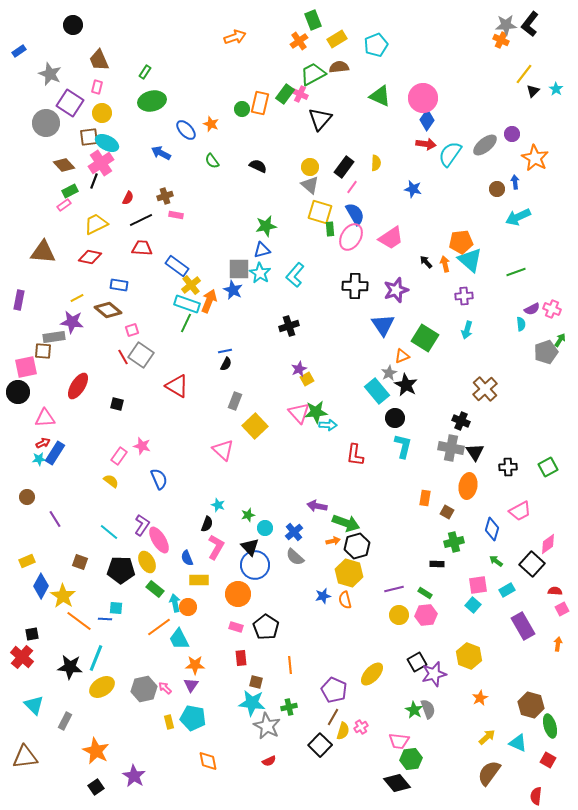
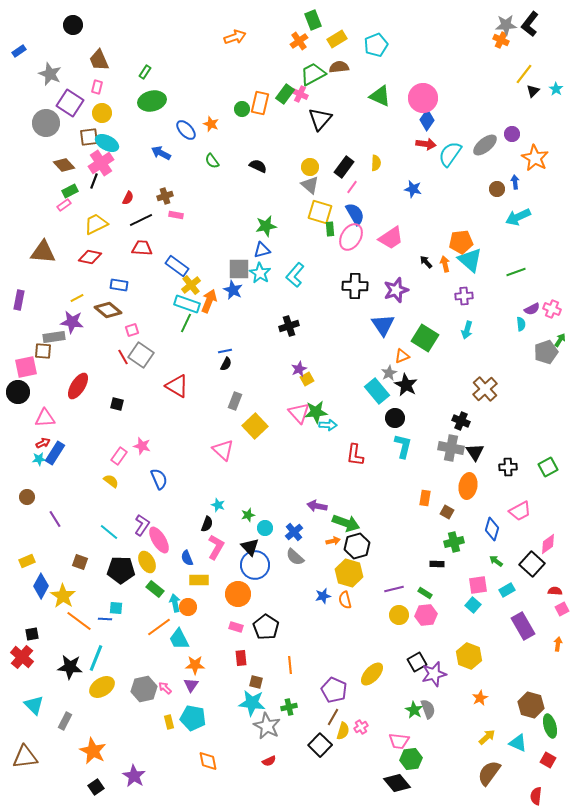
orange star at (96, 751): moved 3 px left
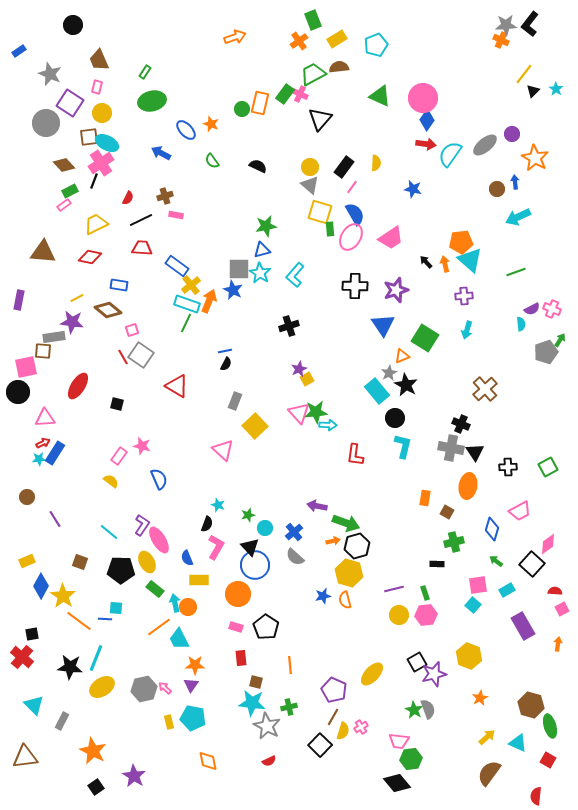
black cross at (461, 421): moved 3 px down
green rectangle at (425, 593): rotated 40 degrees clockwise
gray rectangle at (65, 721): moved 3 px left
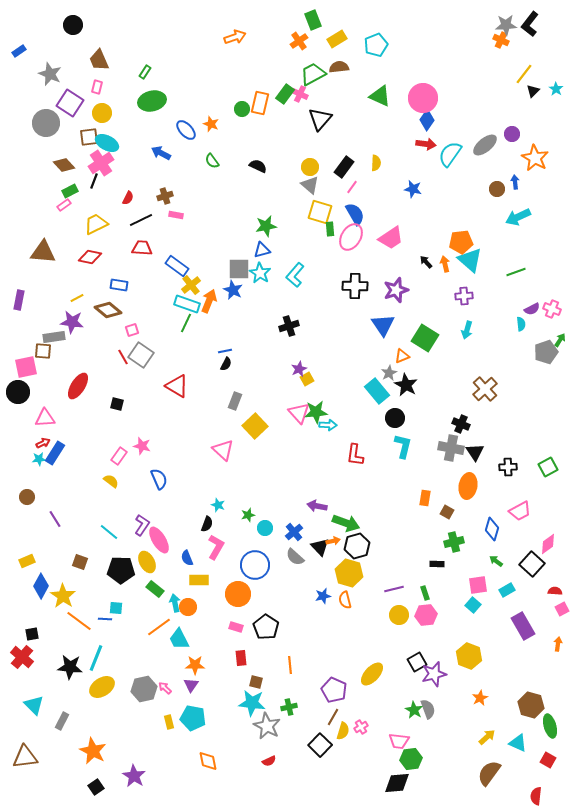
black triangle at (250, 547): moved 70 px right
black diamond at (397, 783): rotated 56 degrees counterclockwise
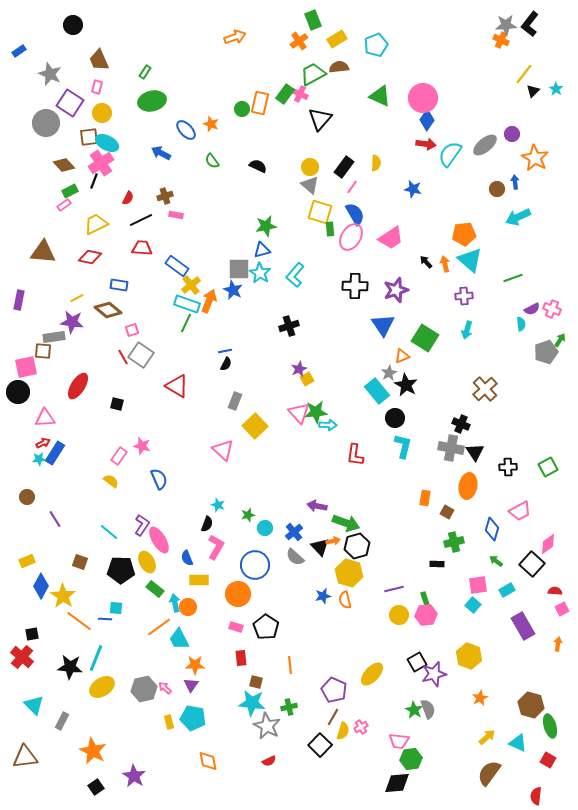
orange pentagon at (461, 242): moved 3 px right, 8 px up
green line at (516, 272): moved 3 px left, 6 px down
green rectangle at (425, 593): moved 6 px down
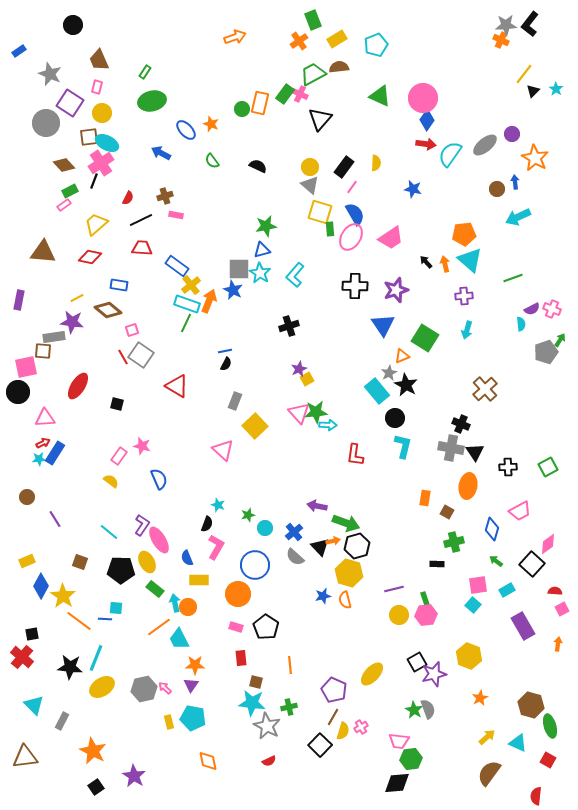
yellow trapezoid at (96, 224): rotated 15 degrees counterclockwise
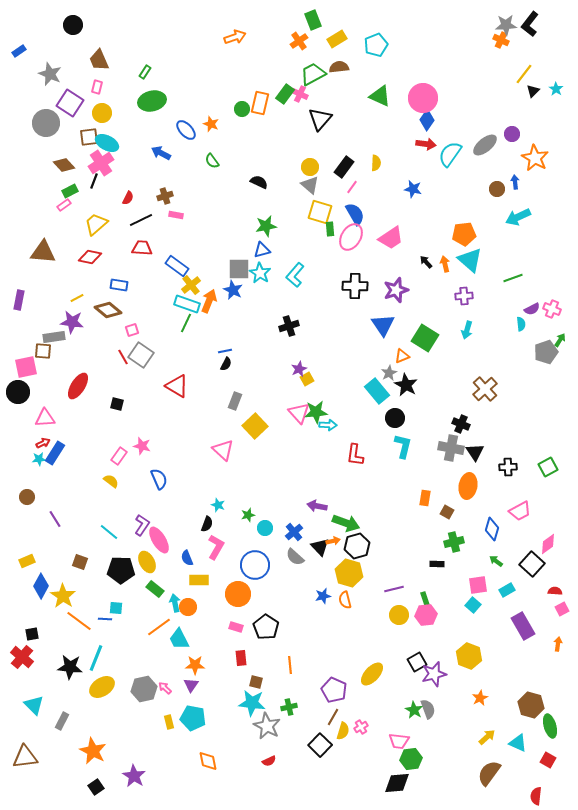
black semicircle at (258, 166): moved 1 px right, 16 px down
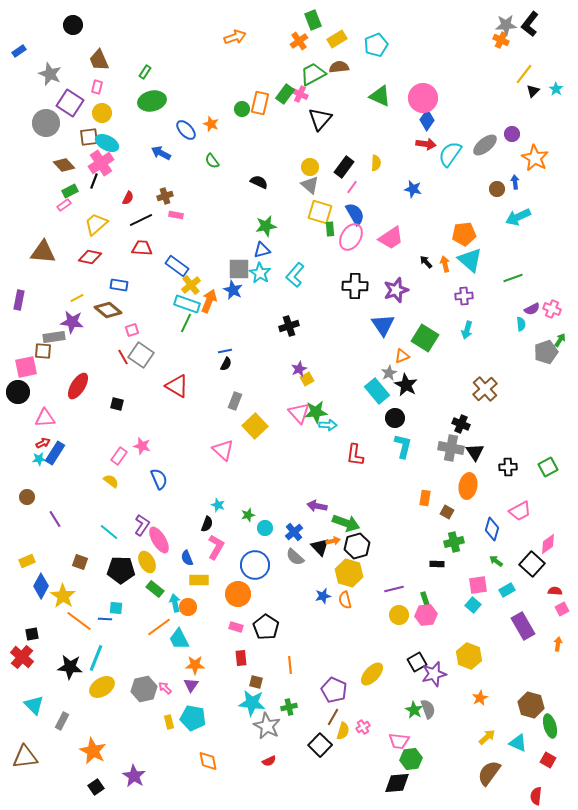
pink cross at (361, 727): moved 2 px right
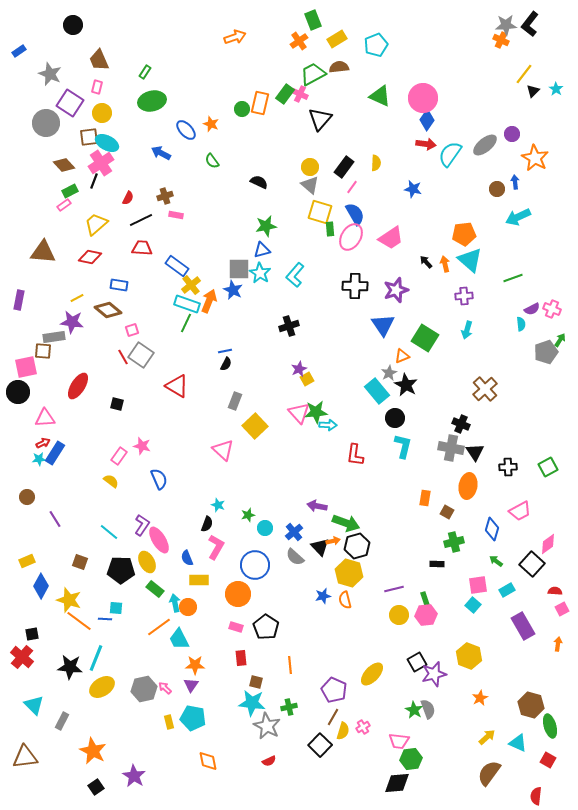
yellow star at (63, 596): moved 6 px right, 4 px down; rotated 15 degrees counterclockwise
